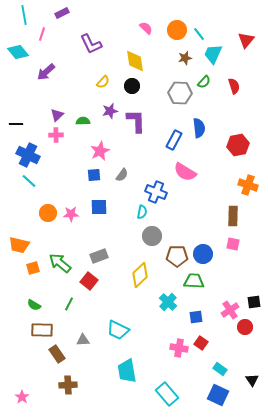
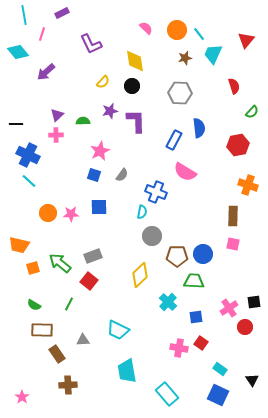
green semicircle at (204, 82): moved 48 px right, 30 px down
blue square at (94, 175): rotated 24 degrees clockwise
gray rectangle at (99, 256): moved 6 px left
pink cross at (230, 310): moved 1 px left, 2 px up
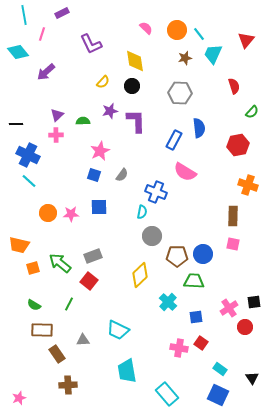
black triangle at (252, 380): moved 2 px up
pink star at (22, 397): moved 3 px left, 1 px down; rotated 16 degrees clockwise
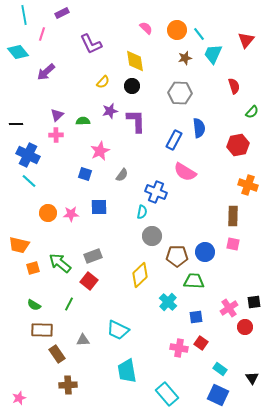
blue square at (94, 175): moved 9 px left, 1 px up
blue circle at (203, 254): moved 2 px right, 2 px up
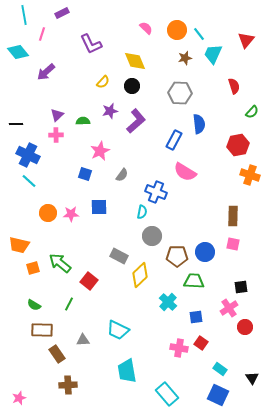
yellow diamond at (135, 61): rotated 15 degrees counterclockwise
purple L-shape at (136, 121): rotated 50 degrees clockwise
blue semicircle at (199, 128): moved 4 px up
orange cross at (248, 185): moved 2 px right, 10 px up
gray rectangle at (93, 256): moved 26 px right; rotated 48 degrees clockwise
black square at (254, 302): moved 13 px left, 15 px up
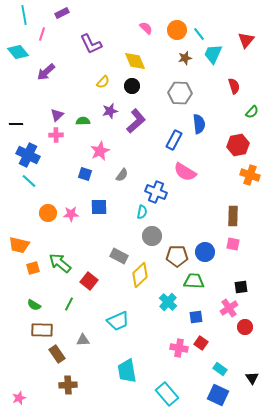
cyan trapezoid at (118, 330): moved 9 px up; rotated 50 degrees counterclockwise
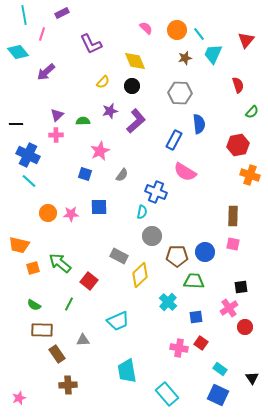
red semicircle at (234, 86): moved 4 px right, 1 px up
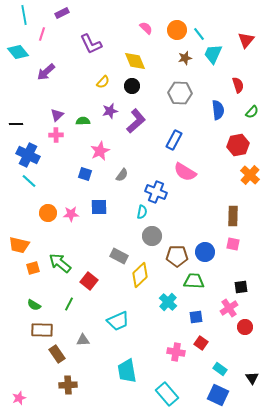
blue semicircle at (199, 124): moved 19 px right, 14 px up
orange cross at (250, 175): rotated 24 degrees clockwise
pink cross at (179, 348): moved 3 px left, 4 px down
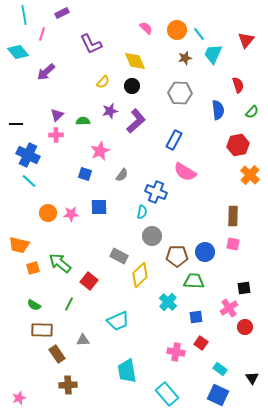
black square at (241, 287): moved 3 px right, 1 px down
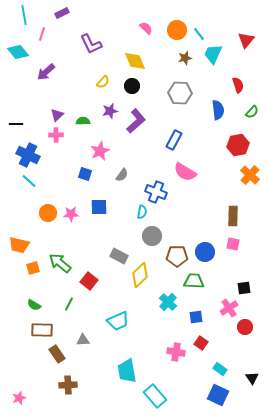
cyan rectangle at (167, 394): moved 12 px left, 2 px down
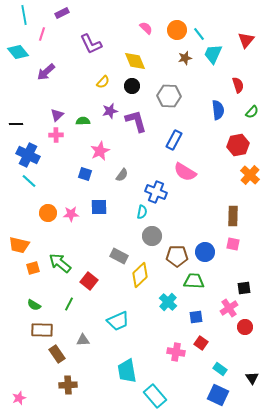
gray hexagon at (180, 93): moved 11 px left, 3 px down
purple L-shape at (136, 121): rotated 65 degrees counterclockwise
